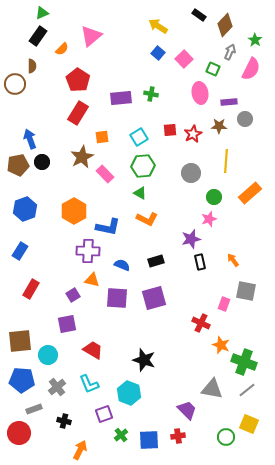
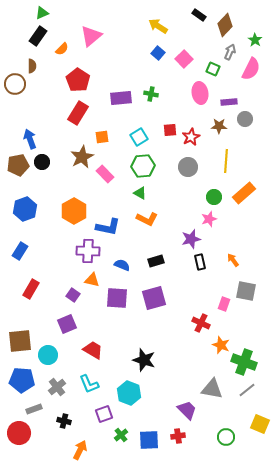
red star at (193, 134): moved 2 px left, 3 px down
gray circle at (191, 173): moved 3 px left, 6 px up
orange rectangle at (250, 193): moved 6 px left
purple square at (73, 295): rotated 24 degrees counterclockwise
purple square at (67, 324): rotated 12 degrees counterclockwise
yellow square at (249, 424): moved 11 px right
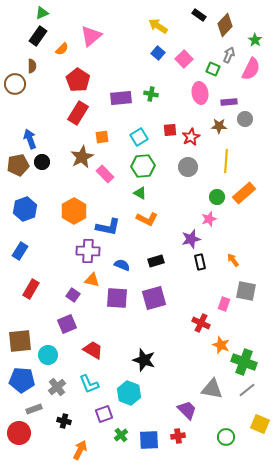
gray arrow at (230, 52): moved 1 px left, 3 px down
green circle at (214, 197): moved 3 px right
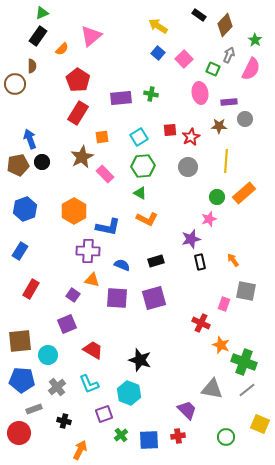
black star at (144, 360): moved 4 px left
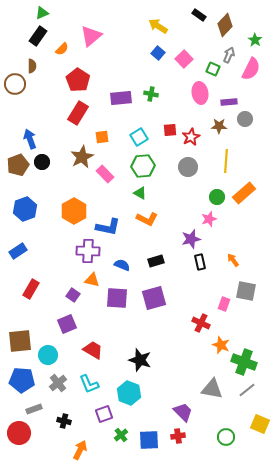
brown pentagon at (18, 165): rotated 10 degrees counterclockwise
blue rectangle at (20, 251): moved 2 px left; rotated 24 degrees clockwise
gray cross at (57, 387): moved 1 px right, 4 px up
purple trapezoid at (187, 410): moved 4 px left, 2 px down
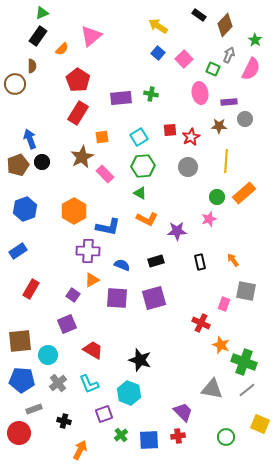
purple star at (191, 239): moved 14 px left, 8 px up; rotated 12 degrees clockwise
orange triangle at (92, 280): rotated 42 degrees counterclockwise
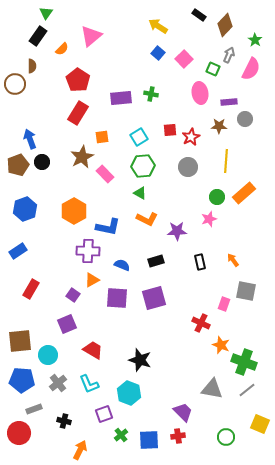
green triangle at (42, 13): moved 4 px right; rotated 32 degrees counterclockwise
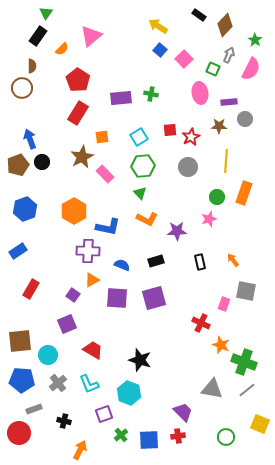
blue square at (158, 53): moved 2 px right, 3 px up
brown circle at (15, 84): moved 7 px right, 4 px down
green triangle at (140, 193): rotated 16 degrees clockwise
orange rectangle at (244, 193): rotated 30 degrees counterclockwise
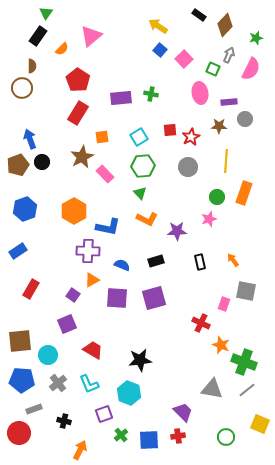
green star at (255, 40): moved 1 px right, 2 px up; rotated 24 degrees clockwise
black star at (140, 360): rotated 25 degrees counterclockwise
